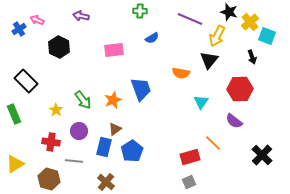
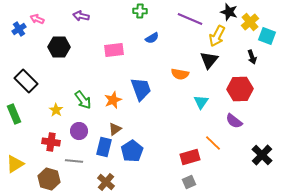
pink arrow: moved 1 px up
black hexagon: rotated 25 degrees counterclockwise
orange semicircle: moved 1 px left, 1 px down
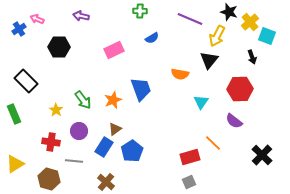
pink rectangle: rotated 18 degrees counterclockwise
blue rectangle: rotated 18 degrees clockwise
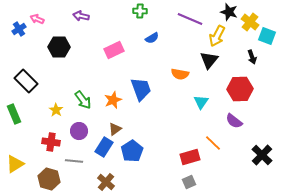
yellow cross: rotated 12 degrees counterclockwise
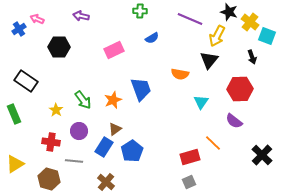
black rectangle: rotated 10 degrees counterclockwise
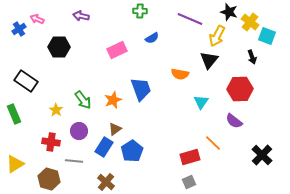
pink rectangle: moved 3 px right
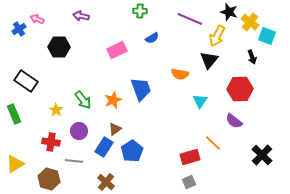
cyan triangle: moved 1 px left, 1 px up
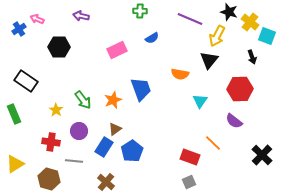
red rectangle: rotated 36 degrees clockwise
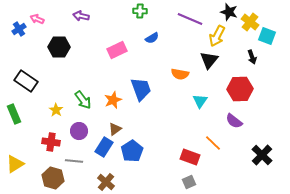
brown hexagon: moved 4 px right, 1 px up
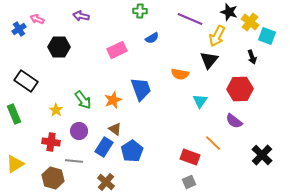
brown triangle: rotated 48 degrees counterclockwise
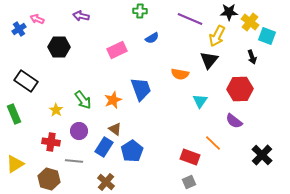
black star: rotated 18 degrees counterclockwise
brown hexagon: moved 4 px left, 1 px down
